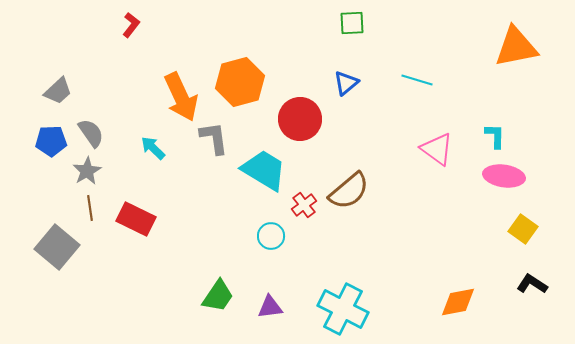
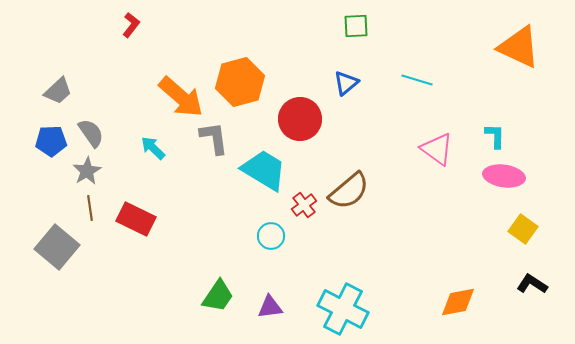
green square: moved 4 px right, 3 px down
orange triangle: moved 3 px right; rotated 36 degrees clockwise
orange arrow: rotated 24 degrees counterclockwise
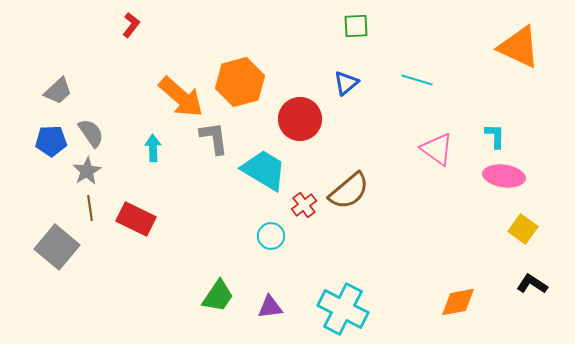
cyan arrow: rotated 44 degrees clockwise
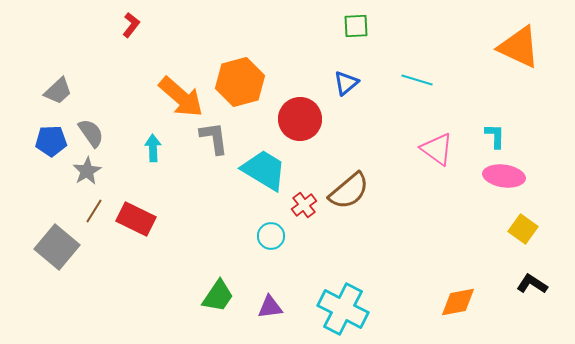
brown line: moved 4 px right, 3 px down; rotated 40 degrees clockwise
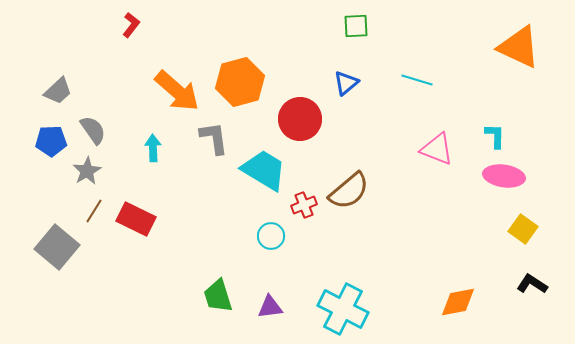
orange arrow: moved 4 px left, 6 px up
gray semicircle: moved 2 px right, 3 px up
pink triangle: rotated 15 degrees counterclockwise
red cross: rotated 15 degrees clockwise
green trapezoid: rotated 129 degrees clockwise
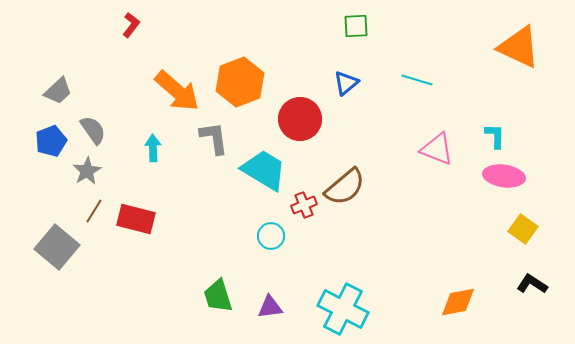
orange hexagon: rotated 6 degrees counterclockwise
blue pentagon: rotated 20 degrees counterclockwise
brown semicircle: moved 4 px left, 4 px up
red rectangle: rotated 12 degrees counterclockwise
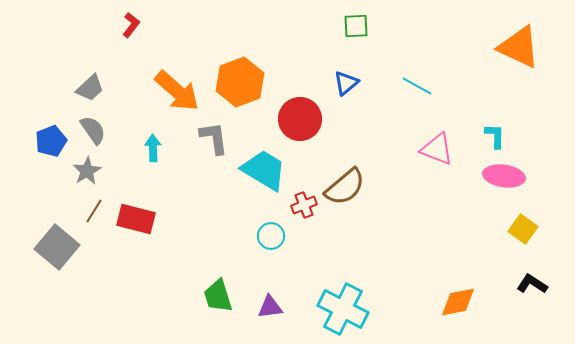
cyan line: moved 6 px down; rotated 12 degrees clockwise
gray trapezoid: moved 32 px right, 3 px up
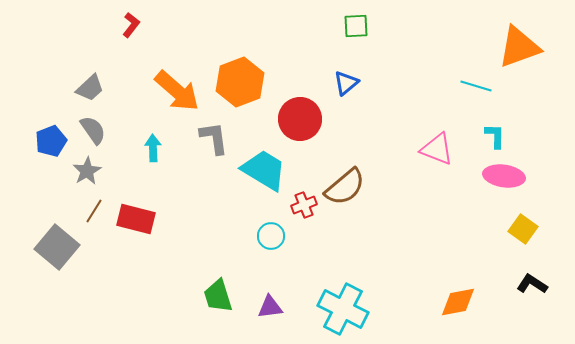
orange triangle: rotated 45 degrees counterclockwise
cyan line: moved 59 px right; rotated 12 degrees counterclockwise
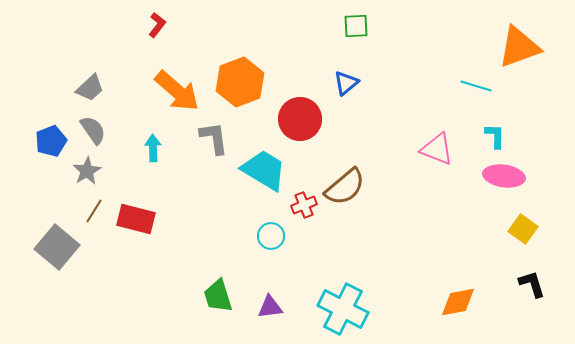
red L-shape: moved 26 px right
black L-shape: rotated 40 degrees clockwise
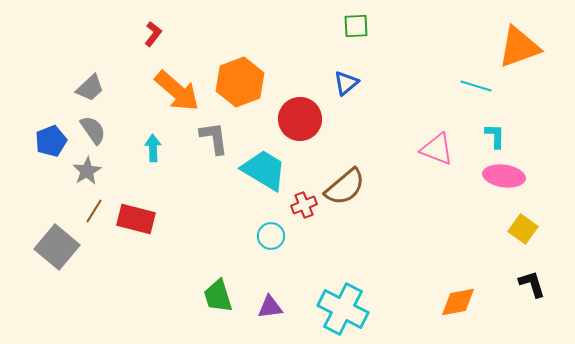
red L-shape: moved 4 px left, 9 px down
